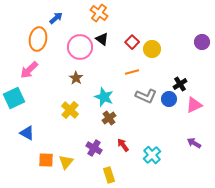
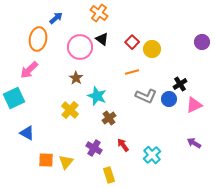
cyan star: moved 7 px left, 1 px up
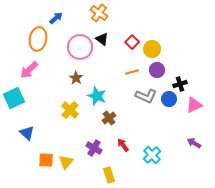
purple circle: moved 45 px left, 28 px down
black cross: rotated 16 degrees clockwise
blue triangle: rotated 14 degrees clockwise
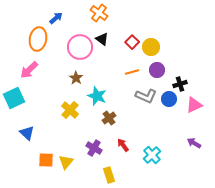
yellow circle: moved 1 px left, 2 px up
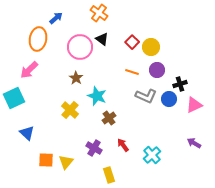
orange line: rotated 32 degrees clockwise
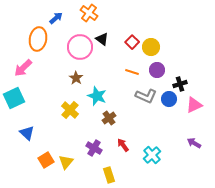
orange cross: moved 10 px left
pink arrow: moved 6 px left, 2 px up
orange square: rotated 35 degrees counterclockwise
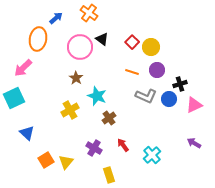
yellow cross: rotated 18 degrees clockwise
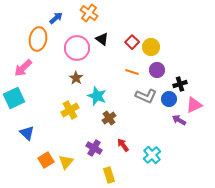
pink circle: moved 3 px left, 1 px down
purple arrow: moved 15 px left, 23 px up
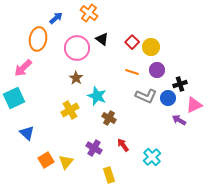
blue circle: moved 1 px left, 1 px up
brown cross: rotated 24 degrees counterclockwise
cyan cross: moved 2 px down
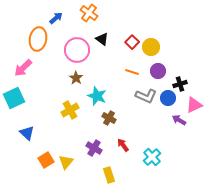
pink circle: moved 2 px down
purple circle: moved 1 px right, 1 px down
